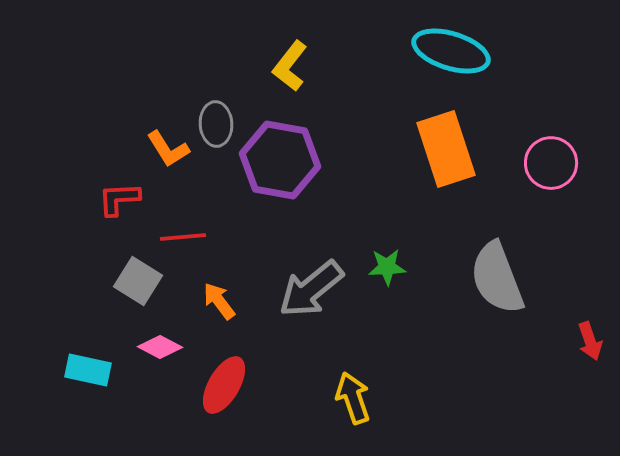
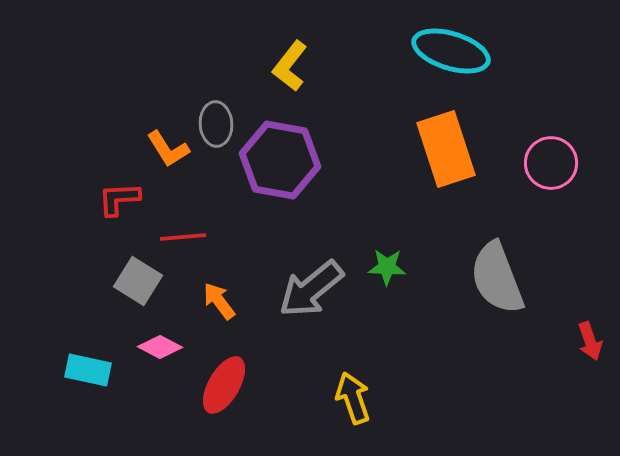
green star: rotated 6 degrees clockwise
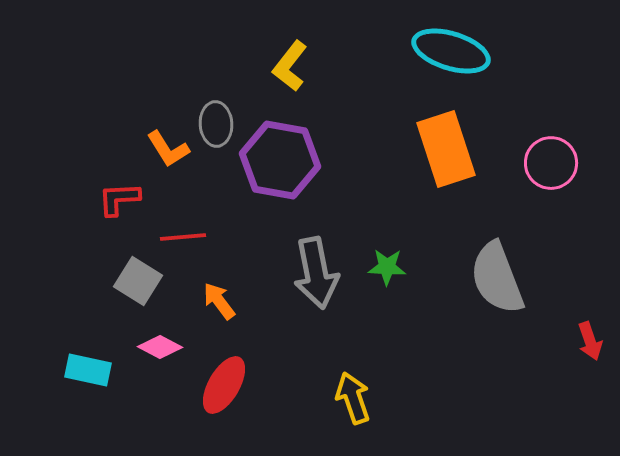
gray arrow: moved 5 px right, 16 px up; rotated 62 degrees counterclockwise
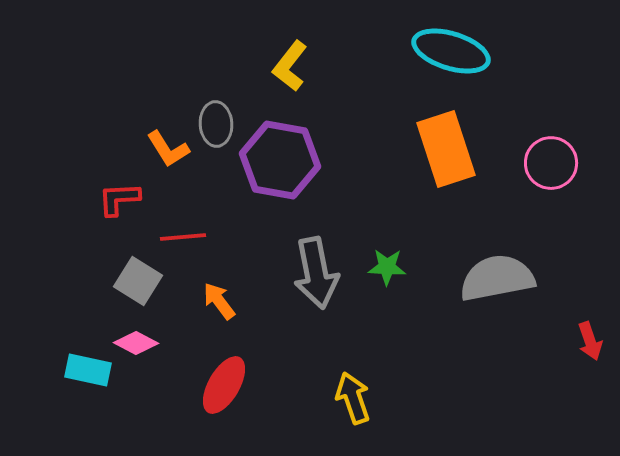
gray semicircle: rotated 100 degrees clockwise
pink diamond: moved 24 px left, 4 px up
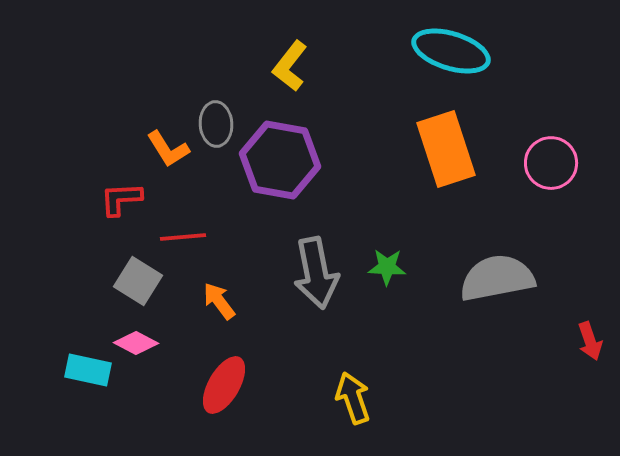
red L-shape: moved 2 px right
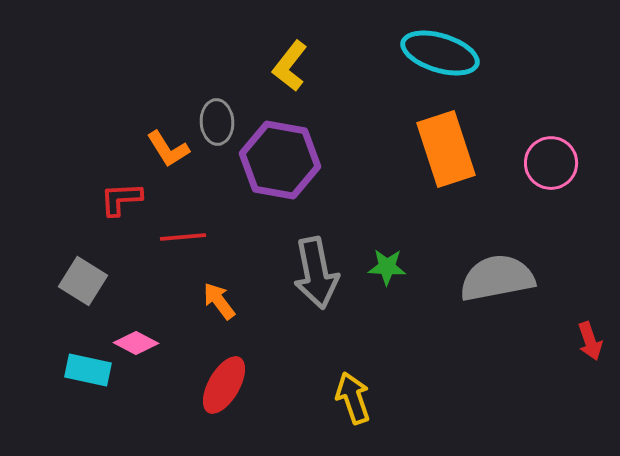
cyan ellipse: moved 11 px left, 2 px down
gray ellipse: moved 1 px right, 2 px up
gray square: moved 55 px left
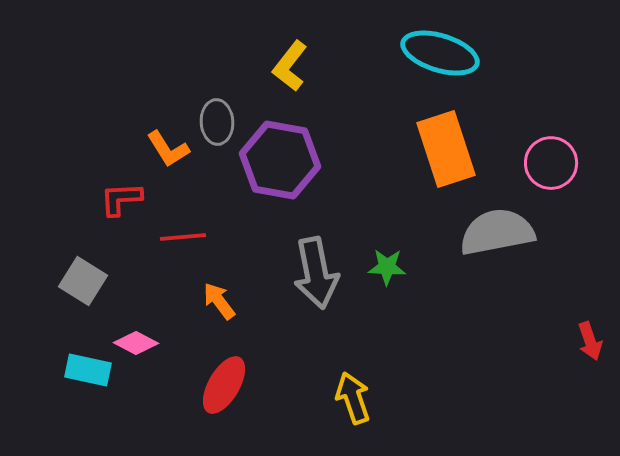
gray semicircle: moved 46 px up
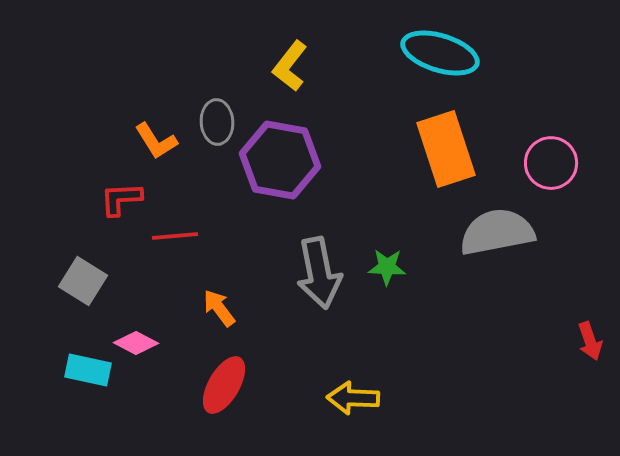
orange L-shape: moved 12 px left, 8 px up
red line: moved 8 px left, 1 px up
gray arrow: moved 3 px right
orange arrow: moved 7 px down
yellow arrow: rotated 69 degrees counterclockwise
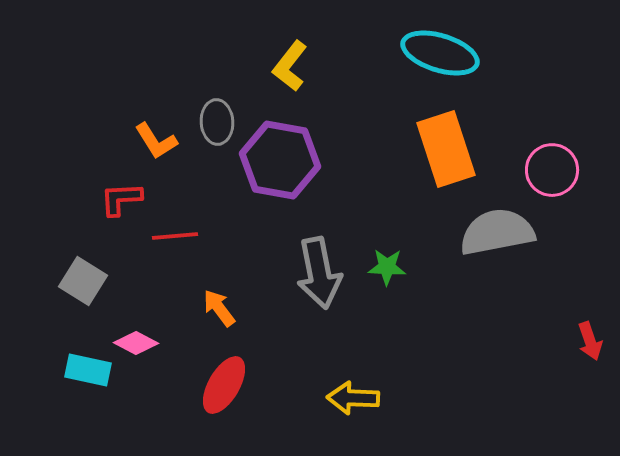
pink circle: moved 1 px right, 7 px down
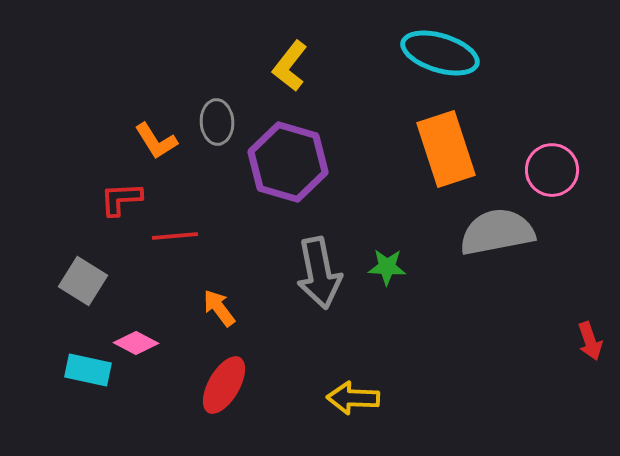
purple hexagon: moved 8 px right, 2 px down; rotated 6 degrees clockwise
